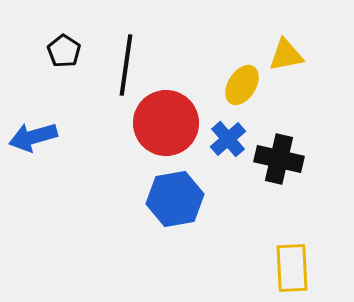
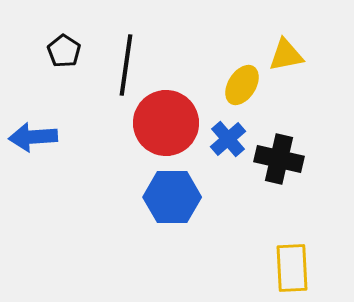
blue arrow: rotated 12 degrees clockwise
blue hexagon: moved 3 px left, 2 px up; rotated 10 degrees clockwise
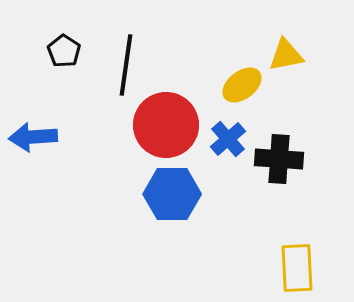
yellow ellipse: rotated 21 degrees clockwise
red circle: moved 2 px down
black cross: rotated 9 degrees counterclockwise
blue hexagon: moved 3 px up
yellow rectangle: moved 5 px right
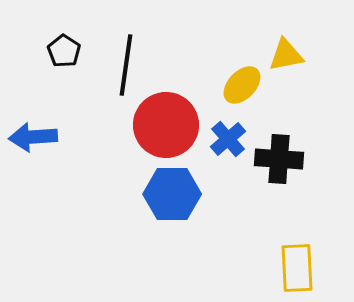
yellow ellipse: rotated 9 degrees counterclockwise
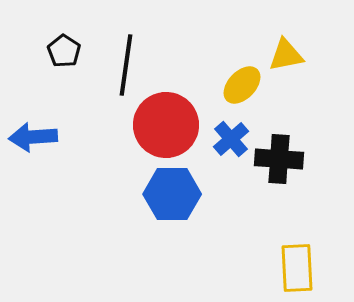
blue cross: moved 3 px right
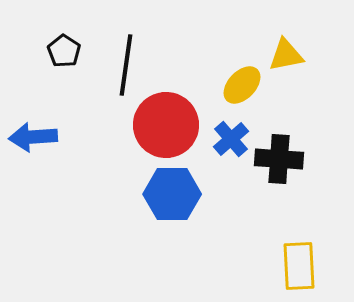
yellow rectangle: moved 2 px right, 2 px up
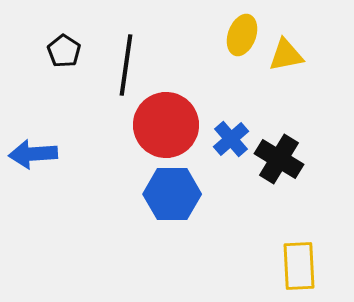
yellow ellipse: moved 50 px up; rotated 24 degrees counterclockwise
blue arrow: moved 17 px down
black cross: rotated 27 degrees clockwise
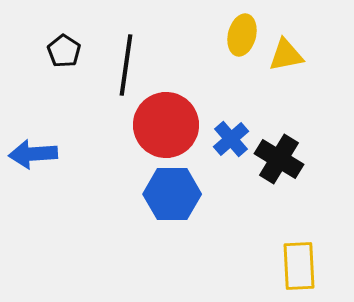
yellow ellipse: rotated 6 degrees counterclockwise
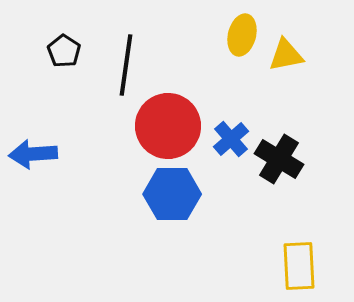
red circle: moved 2 px right, 1 px down
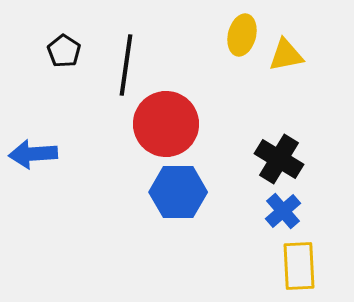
red circle: moved 2 px left, 2 px up
blue cross: moved 52 px right, 72 px down
blue hexagon: moved 6 px right, 2 px up
